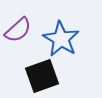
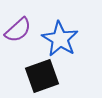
blue star: moved 1 px left
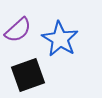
black square: moved 14 px left, 1 px up
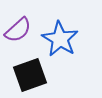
black square: moved 2 px right
